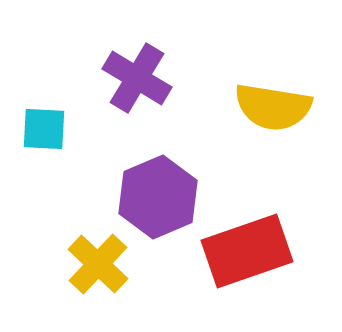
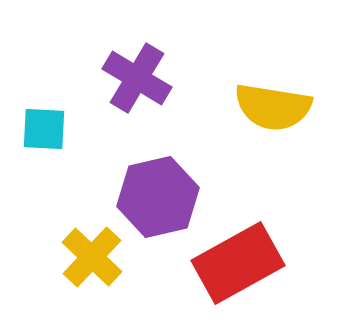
purple hexagon: rotated 10 degrees clockwise
red rectangle: moved 9 px left, 12 px down; rotated 10 degrees counterclockwise
yellow cross: moved 6 px left, 7 px up
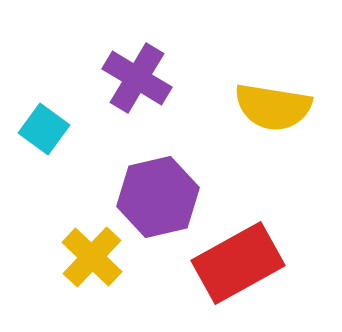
cyan square: rotated 33 degrees clockwise
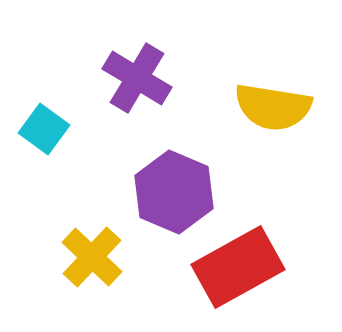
purple hexagon: moved 16 px right, 5 px up; rotated 24 degrees counterclockwise
red rectangle: moved 4 px down
